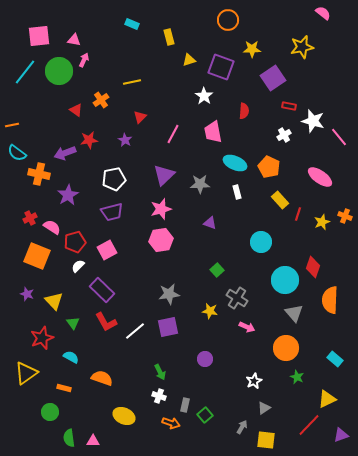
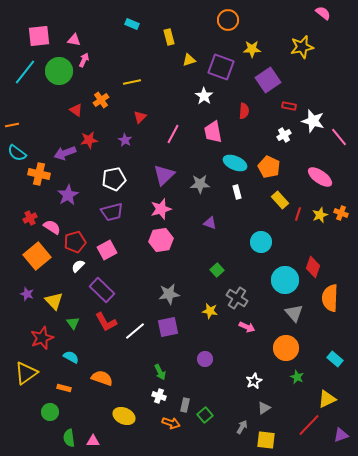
purple square at (273, 78): moved 5 px left, 2 px down
orange cross at (345, 216): moved 4 px left, 3 px up
yellow star at (322, 222): moved 2 px left, 7 px up
orange square at (37, 256): rotated 28 degrees clockwise
orange semicircle at (330, 300): moved 2 px up
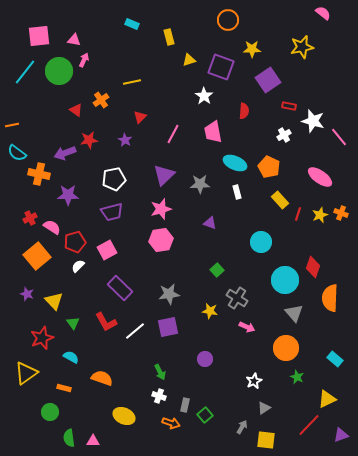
purple star at (68, 195): rotated 30 degrees clockwise
purple rectangle at (102, 290): moved 18 px right, 2 px up
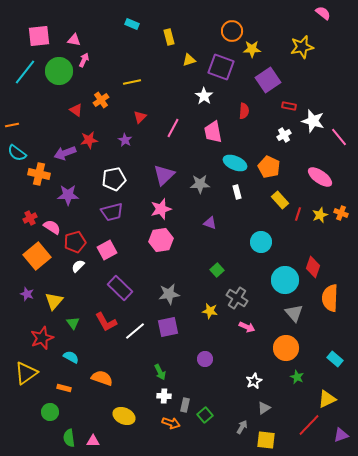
orange circle at (228, 20): moved 4 px right, 11 px down
pink line at (173, 134): moved 6 px up
yellow triangle at (54, 301): rotated 24 degrees clockwise
white cross at (159, 396): moved 5 px right; rotated 16 degrees counterclockwise
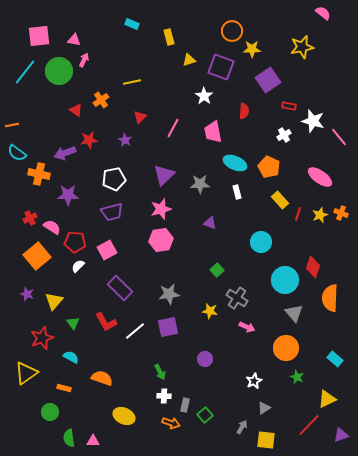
red pentagon at (75, 242): rotated 20 degrees clockwise
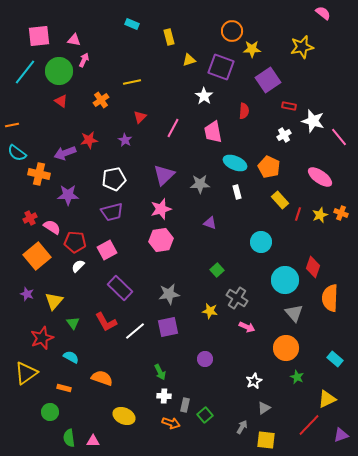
red triangle at (76, 110): moved 15 px left, 9 px up
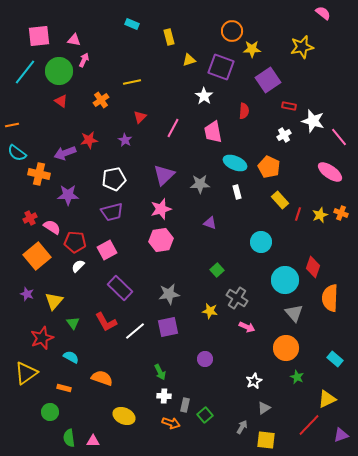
pink ellipse at (320, 177): moved 10 px right, 5 px up
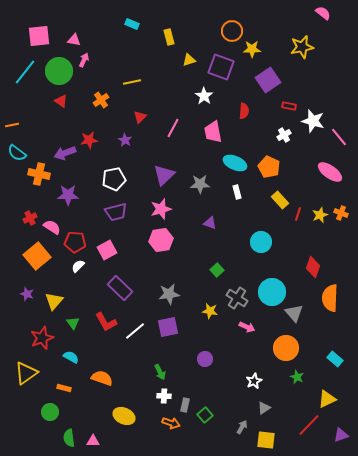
purple trapezoid at (112, 212): moved 4 px right
cyan circle at (285, 280): moved 13 px left, 12 px down
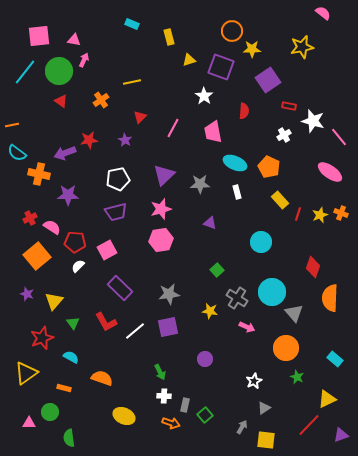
white pentagon at (114, 179): moved 4 px right
pink triangle at (93, 441): moved 64 px left, 18 px up
